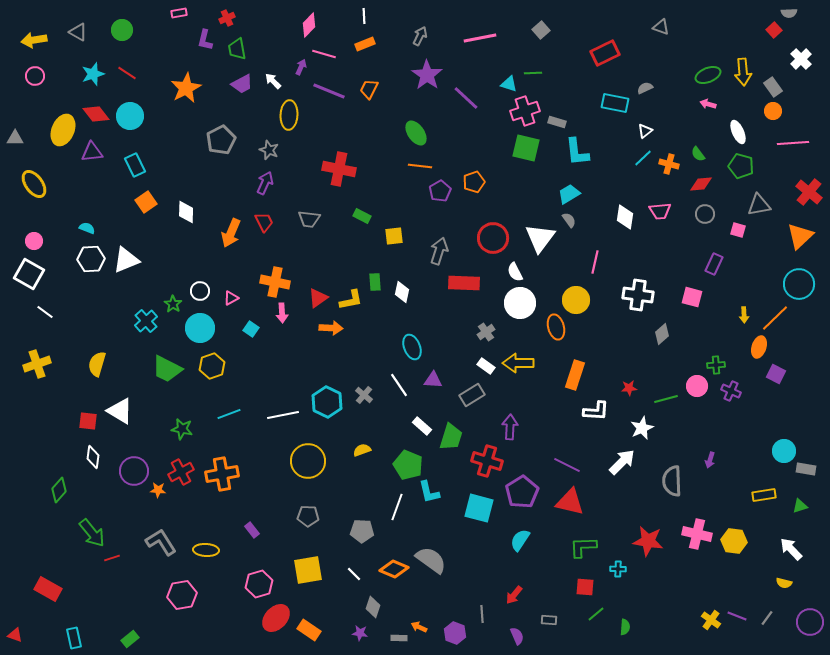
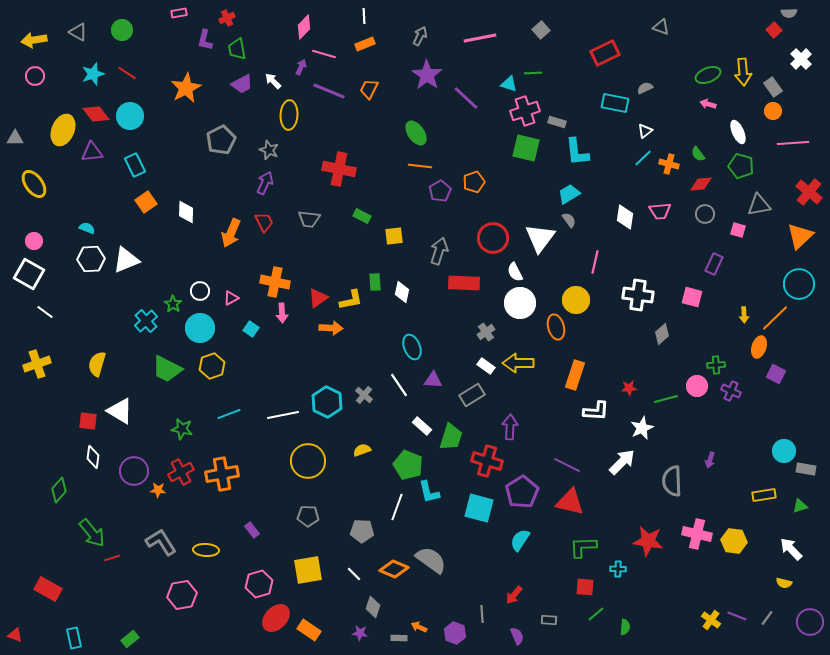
pink diamond at (309, 25): moved 5 px left, 2 px down
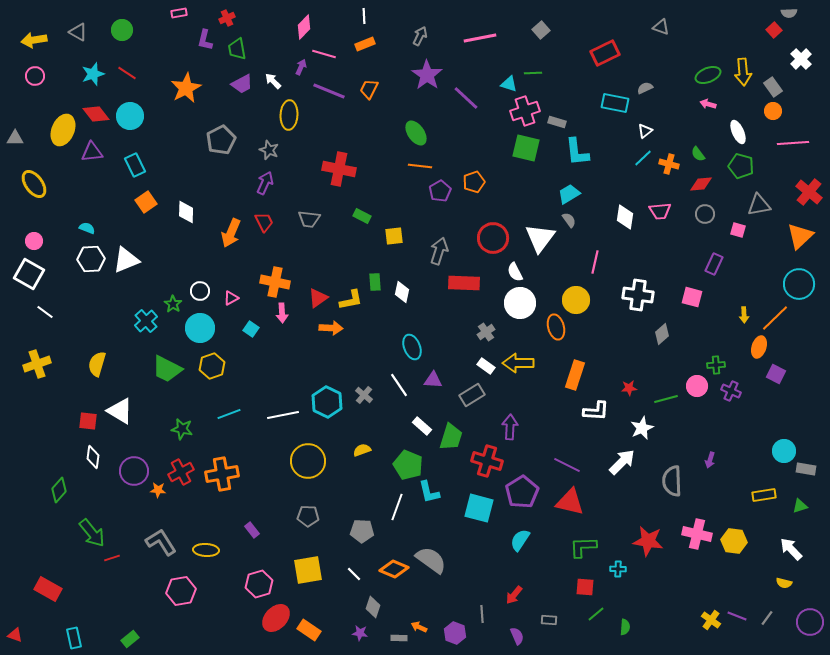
pink hexagon at (182, 595): moved 1 px left, 4 px up
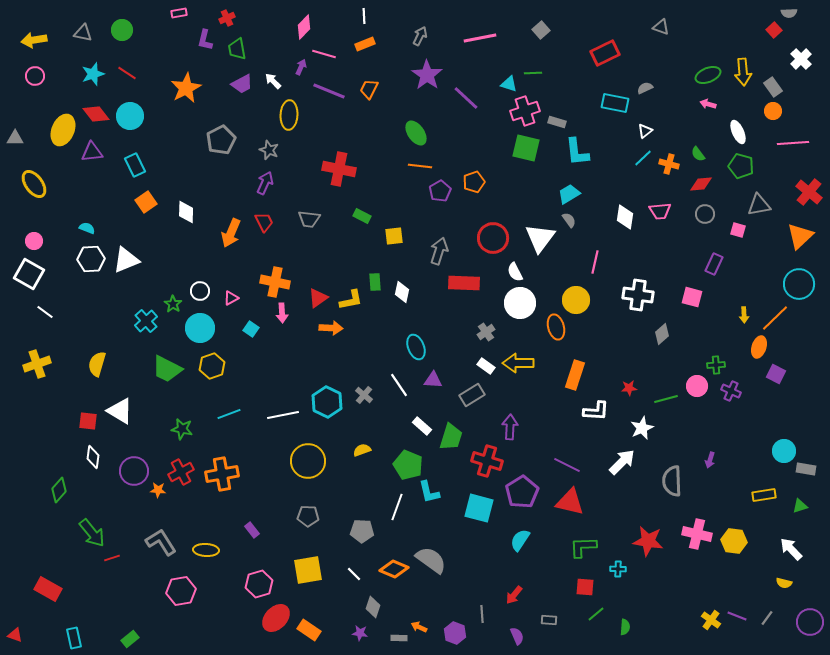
gray triangle at (78, 32): moved 5 px right, 1 px down; rotated 18 degrees counterclockwise
cyan ellipse at (412, 347): moved 4 px right
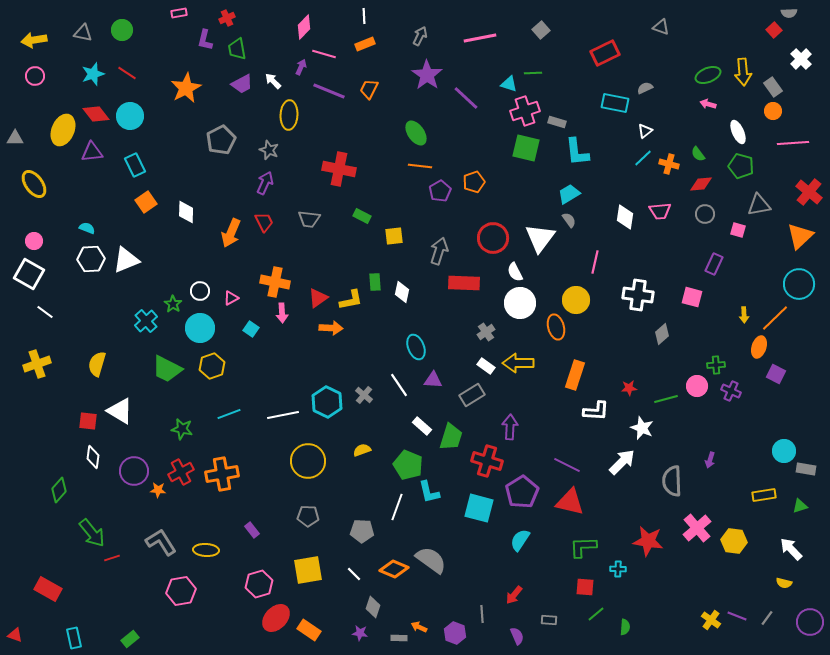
white star at (642, 428): rotated 25 degrees counterclockwise
pink cross at (697, 534): moved 6 px up; rotated 36 degrees clockwise
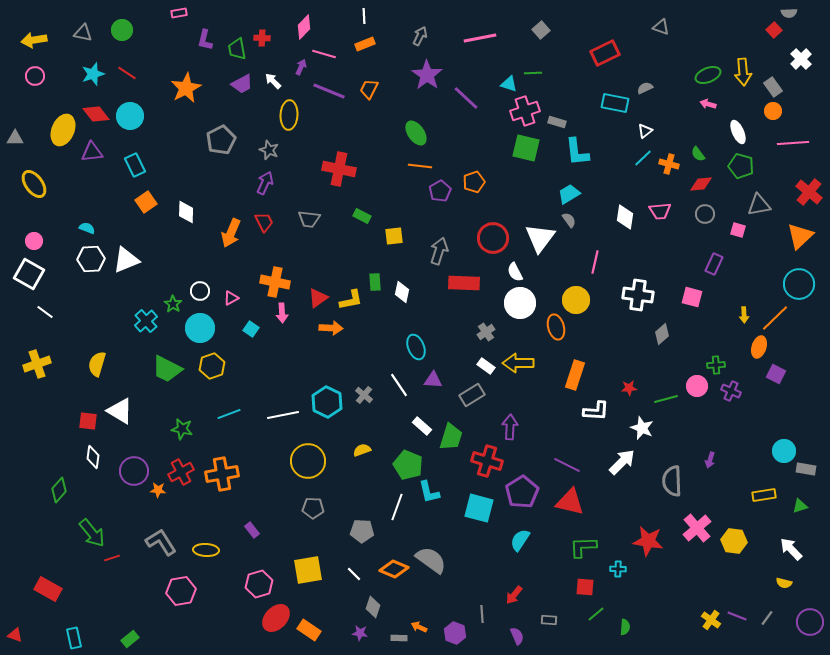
red cross at (227, 18): moved 35 px right, 20 px down; rotated 28 degrees clockwise
gray pentagon at (308, 516): moved 5 px right, 8 px up
